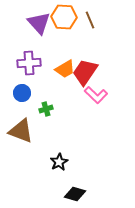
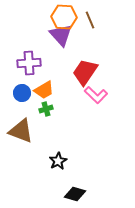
purple triangle: moved 22 px right, 12 px down
orange trapezoid: moved 21 px left, 21 px down
black star: moved 1 px left, 1 px up
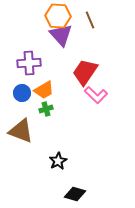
orange hexagon: moved 6 px left, 1 px up
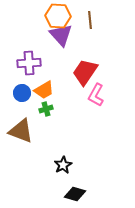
brown line: rotated 18 degrees clockwise
pink L-shape: rotated 75 degrees clockwise
black star: moved 5 px right, 4 px down
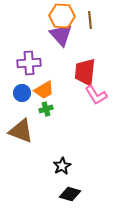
orange hexagon: moved 4 px right
red trapezoid: rotated 28 degrees counterclockwise
pink L-shape: rotated 60 degrees counterclockwise
black star: moved 1 px left, 1 px down
black diamond: moved 5 px left
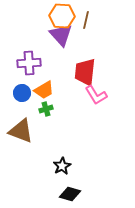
brown line: moved 4 px left; rotated 18 degrees clockwise
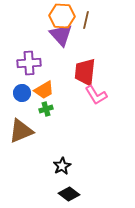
brown triangle: rotated 44 degrees counterclockwise
black diamond: moved 1 px left; rotated 20 degrees clockwise
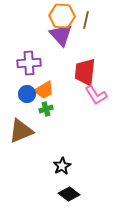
blue circle: moved 5 px right, 1 px down
